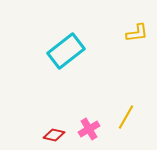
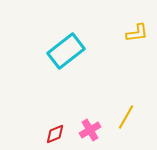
pink cross: moved 1 px right, 1 px down
red diamond: moved 1 px right, 1 px up; rotated 35 degrees counterclockwise
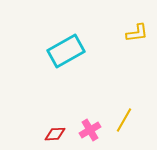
cyan rectangle: rotated 9 degrees clockwise
yellow line: moved 2 px left, 3 px down
red diamond: rotated 20 degrees clockwise
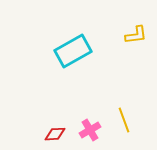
yellow L-shape: moved 1 px left, 2 px down
cyan rectangle: moved 7 px right
yellow line: rotated 50 degrees counterclockwise
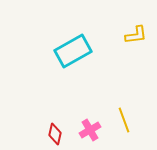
red diamond: rotated 75 degrees counterclockwise
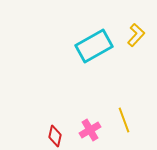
yellow L-shape: rotated 40 degrees counterclockwise
cyan rectangle: moved 21 px right, 5 px up
red diamond: moved 2 px down
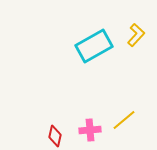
yellow line: rotated 70 degrees clockwise
pink cross: rotated 25 degrees clockwise
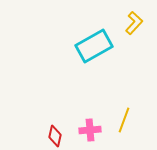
yellow L-shape: moved 2 px left, 12 px up
yellow line: rotated 30 degrees counterclockwise
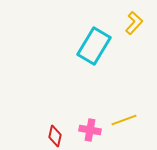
cyan rectangle: rotated 30 degrees counterclockwise
yellow line: rotated 50 degrees clockwise
pink cross: rotated 15 degrees clockwise
